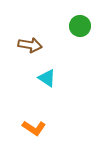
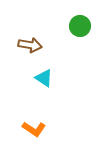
cyan triangle: moved 3 px left
orange L-shape: moved 1 px down
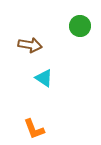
orange L-shape: rotated 35 degrees clockwise
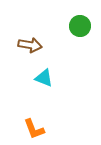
cyan triangle: rotated 12 degrees counterclockwise
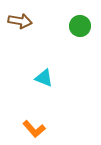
brown arrow: moved 10 px left, 24 px up
orange L-shape: rotated 20 degrees counterclockwise
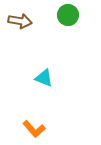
green circle: moved 12 px left, 11 px up
